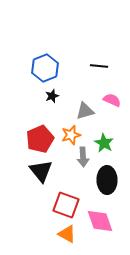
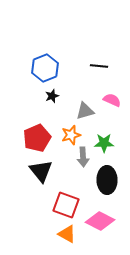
red pentagon: moved 3 px left, 1 px up
green star: rotated 30 degrees counterclockwise
pink diamond: rotated 44 degrees counterclockwise
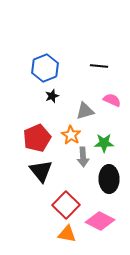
orange star: rotated 24 degrees counterclockwise
black ellipse: moved 2 px right, 1 px up
red square: rotated 24 degrees clockwise
orange triangle: rotated 18 degrees counterclockwise
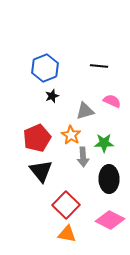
pink semicircle: moved 1 px down
pink diamond: moved 10 px right, 1 px up
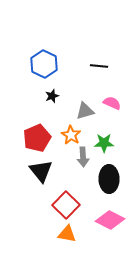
blue hexagon: moved 1 px left, 4 px up; rotated 12 degrees counterclockwise
pink semicircle: moved 2 px down
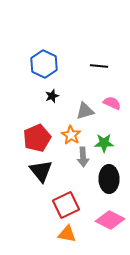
red square: rotated 20 degrees clockwise
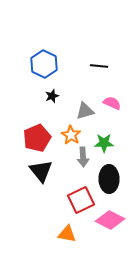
red square: moved 15 px right, 5 px up
